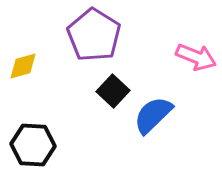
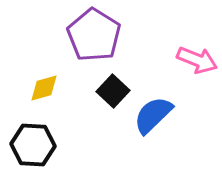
pink arrow: moved 1 px right, 3 px down
yellow diamond: moved 21 px right, 22 px down
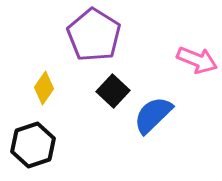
yellow diamond: rotated 40 degrees counterclockwise
black hexagon: rotated 21 degrees counterclockwise
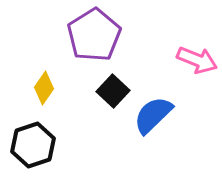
purple pentagon: rotated 8 degrees clockwise
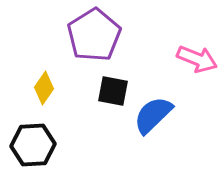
pink arrow: moved 1 px up
black square: rotated 32 degrees counterclockwise
black hexagon: rotated 15 degrees clockwise
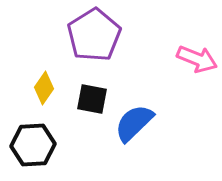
black square: moved 21 px left, 8 px down
blue semicircle: moved 19 px left, 8 px down
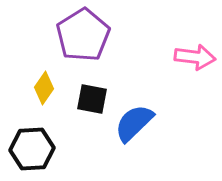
purple pentagon: moved 11 px left
pink arrow: moved 2 px left, 2 px up; rotated 15 degrees counterclockwise
black hexagon: moved 1 px left, 4 px down
